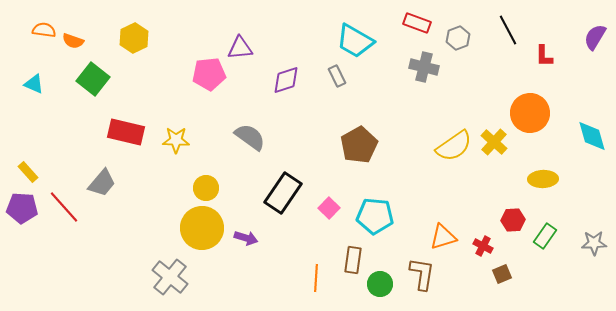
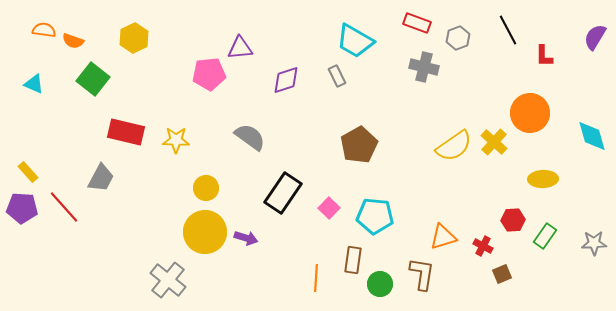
gray trapezoid at (102, 183): moved 1 px left, 5 px up; rotated 12 degrees counterclockwise
yellow circle at (202, 228): moved 3 px right, 4 px down
gray cross at (170, 277): moved 2 px left, 3 px down
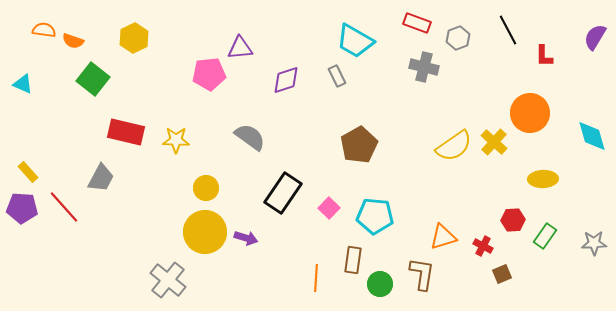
cyan triangle at (34, 84): moved 11 px left
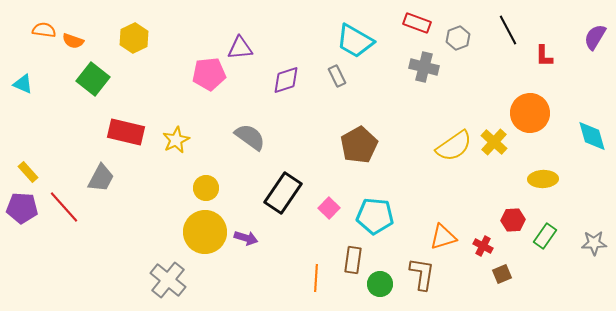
yellow star at (176, 140): rotated 28 degrees counterclockwise
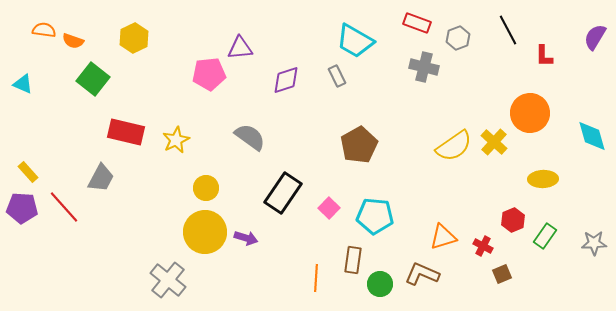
red hexagon at (513, 220): rotated 20 degrees counterclockwise
brown L-shape at (422, 274): rotated 76 degrees counterclockwise
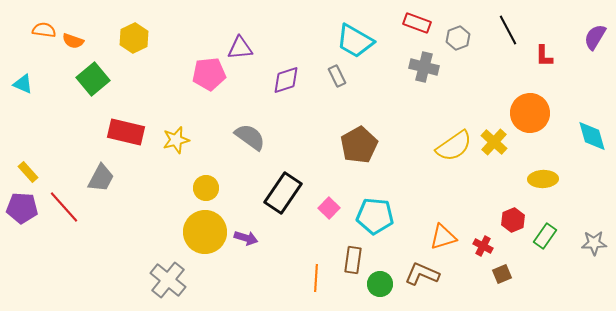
green square at (93, 79): rotated 12 degrees clockwise
yellow star at (176, 140): rotated 12 degrees clockwise
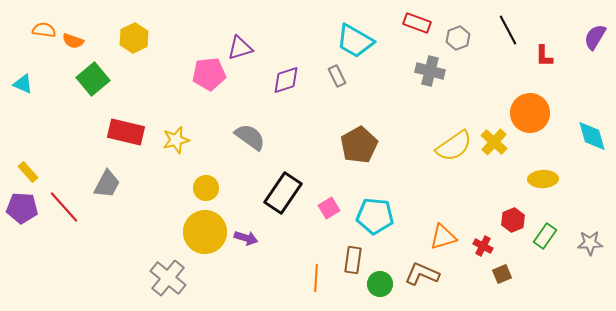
purple triangle at (240, 48): rotated 12 degrees counterclockwise
gray cross at (424, 67): moved 6 px right, 4 px down
gray trapezoid at (101, 178): moved 6 px right, 6 px down
pink square at (329, 208): rotated 15 degrees clockwise
gray star at (594, 243): moved 4 px left
gray cross at (168, 280): moved 2 px up
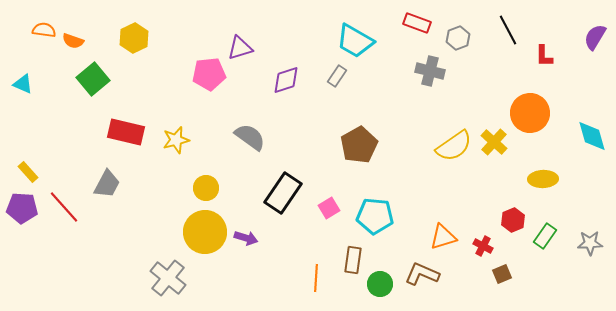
gray rectangle at (337, 76): rotated 60 degrees clockwise
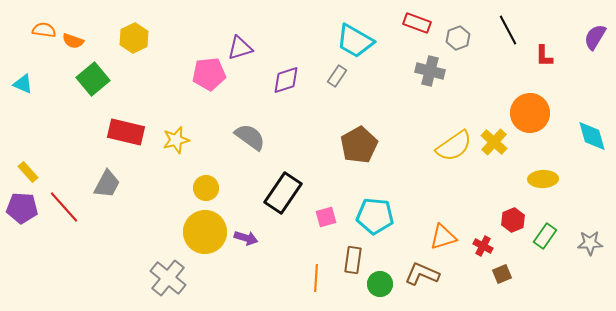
pink square at (329, 208): moved 3 px left, 9 px down; rotated 15 degrees clockwise
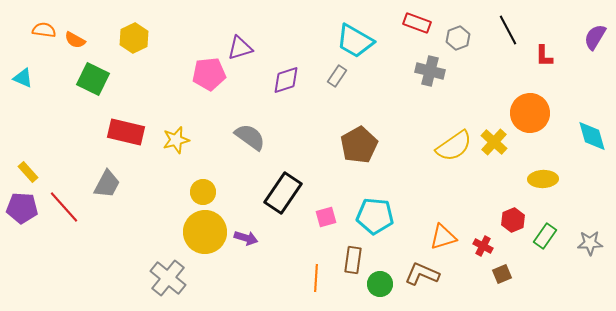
orange semicircle at (73, 41): moved 2 px right, 1 px up; rotated 10 degrees clockwise
green square at (93, 79): rotated 24 degrees counterclockwise
cyan triangle at (23, 84): moved 6 px up
yellow circle at (206, 188): moved 3 px left, 4 px down
